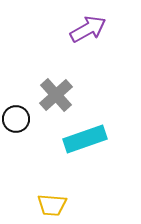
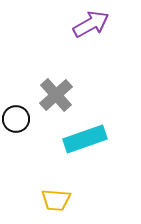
purple arrow: moved 3 px right, 5 px up
yellow trapezoid: moved 4 px right, 5 px up
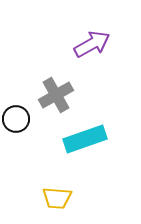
purple arrow: moved 1 px right, 20 px down
gray cross: rotated 12 degrees clockwise
yellow trapezoid: moved 1 px right, 2 px up
